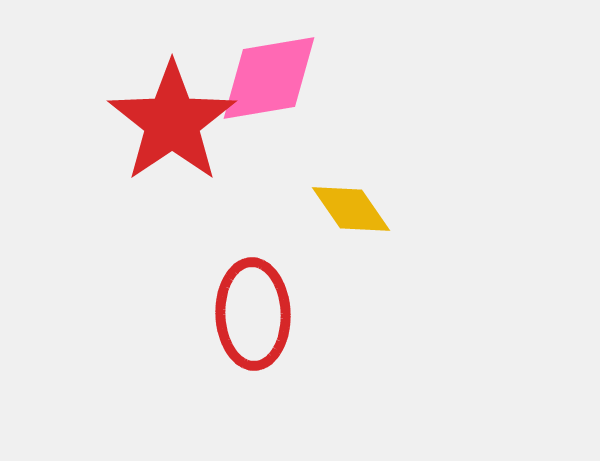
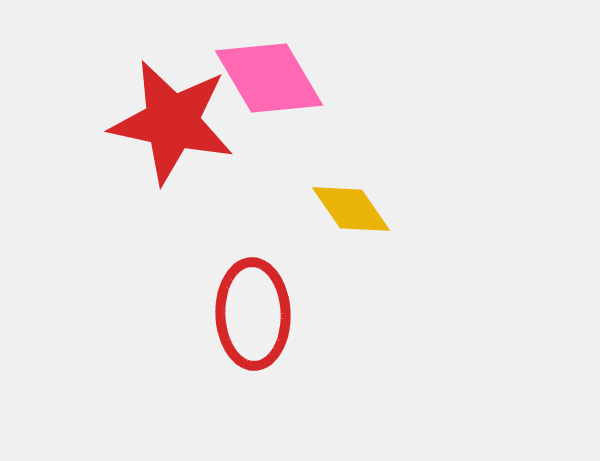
pink diamond: rotated 69 degrees clockwise
red star: rotated 26 degrees counterclockwise
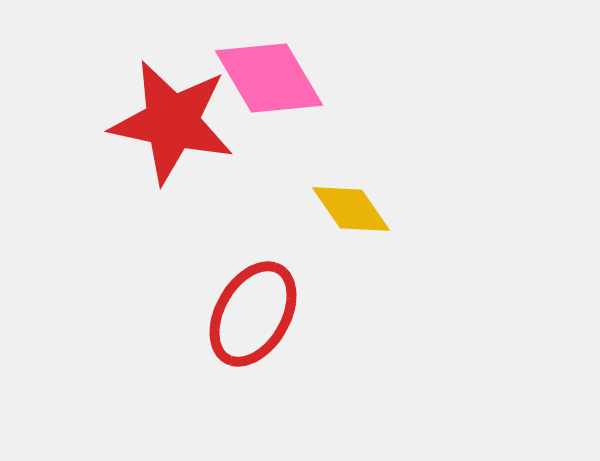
red ellipse: rotated 32 degrees clockwise
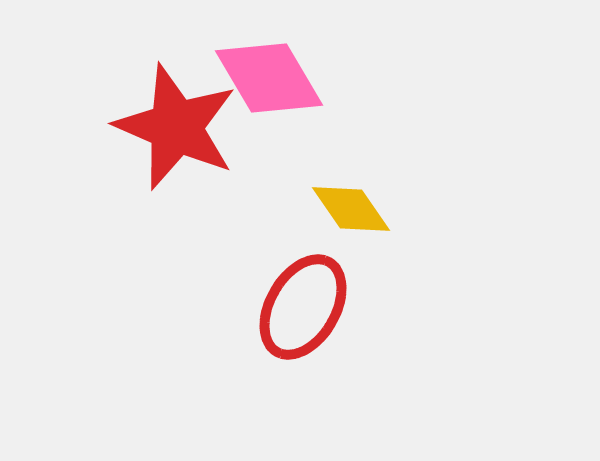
red star: moved 4 px right, 5 px down; rotated 11 degrees clockwise
red ellipse: moved 50 px right, 7 px up
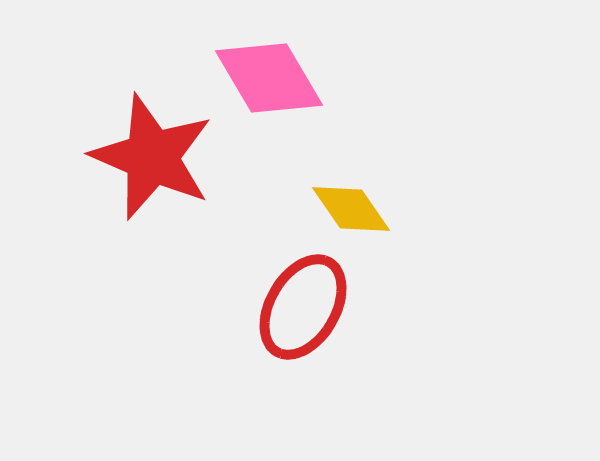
red star: moved 24 px left, 30 px down
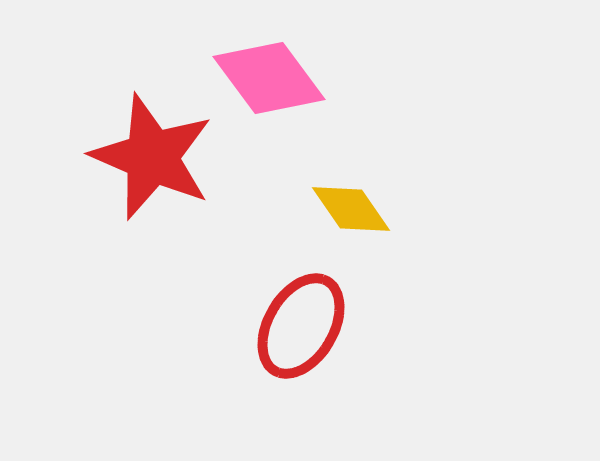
pink diamond: rotated 6 degrees counterclockwise
red ellipse: moved 2 px left, 19 px down
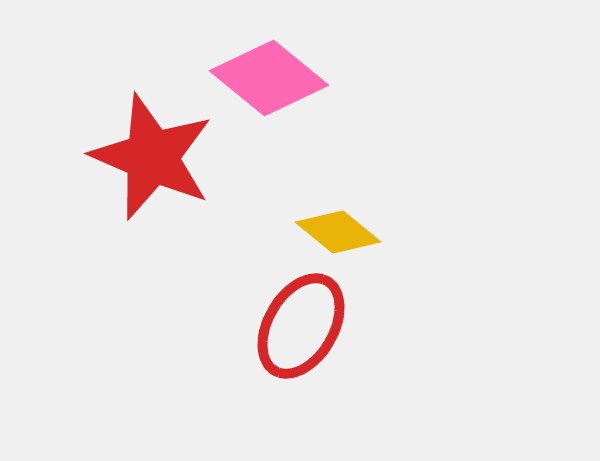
pink diamond: rotated 14 degrees counterclockwise
yellow diamond: moved 13 px left, 23 px down; rotated 16 degrees counterclockwise
